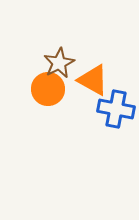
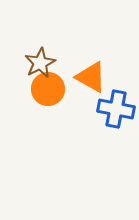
brown star: moved 19 px left
orange triangle: moved 2 px left, 3 px up
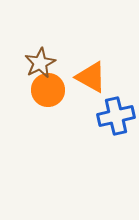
orange circle: moved 1 px down
blue cross: moved 7 px down; rotated 24 degrees counterclockwise
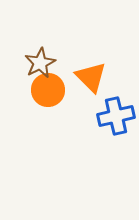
orange triangle: rotated 16 degrees clockwise
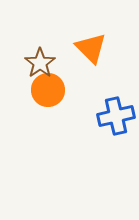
brown star: rotated 8 degrees counterclockwise
orange triangle: moved 29 px up
